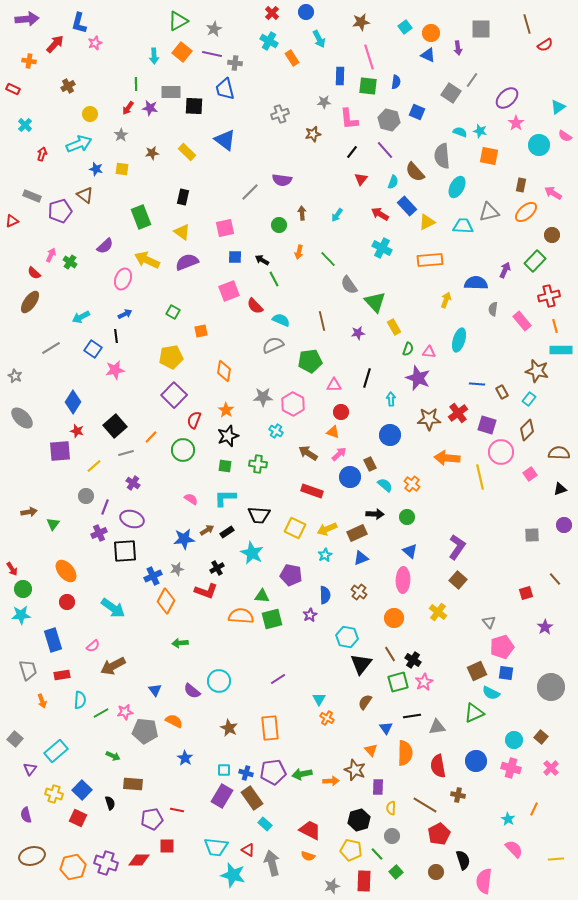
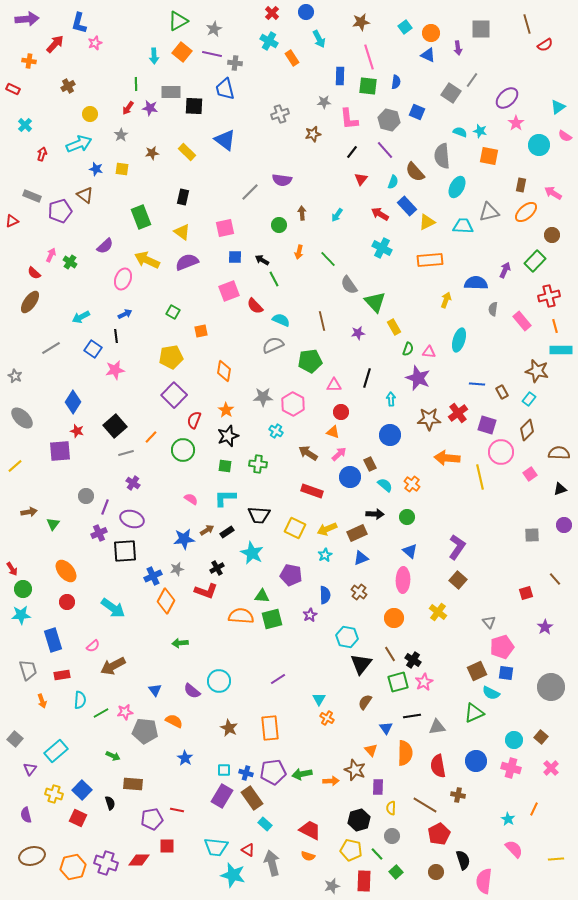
yellow line at (94, 466): moved 79 px left
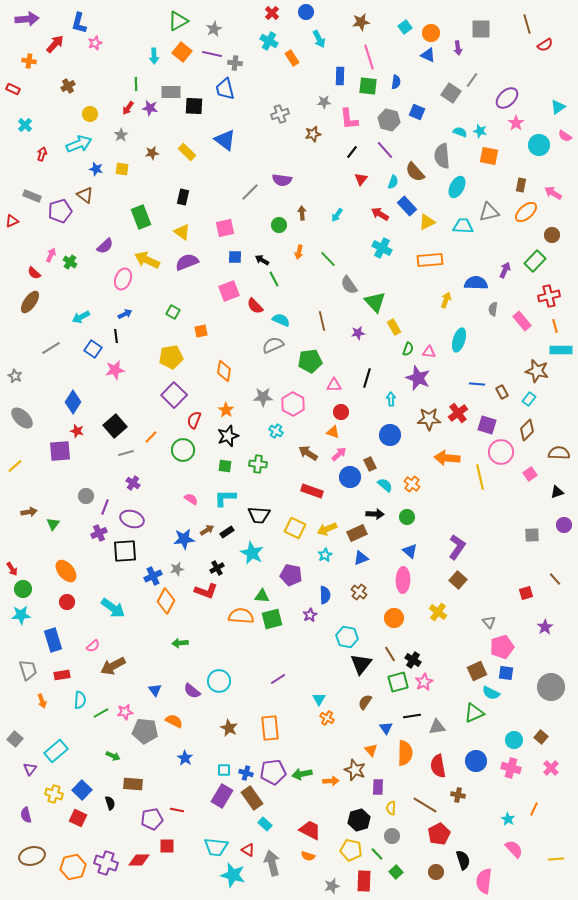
black triangle at (560, 489): moved 3 px left, 3 px down
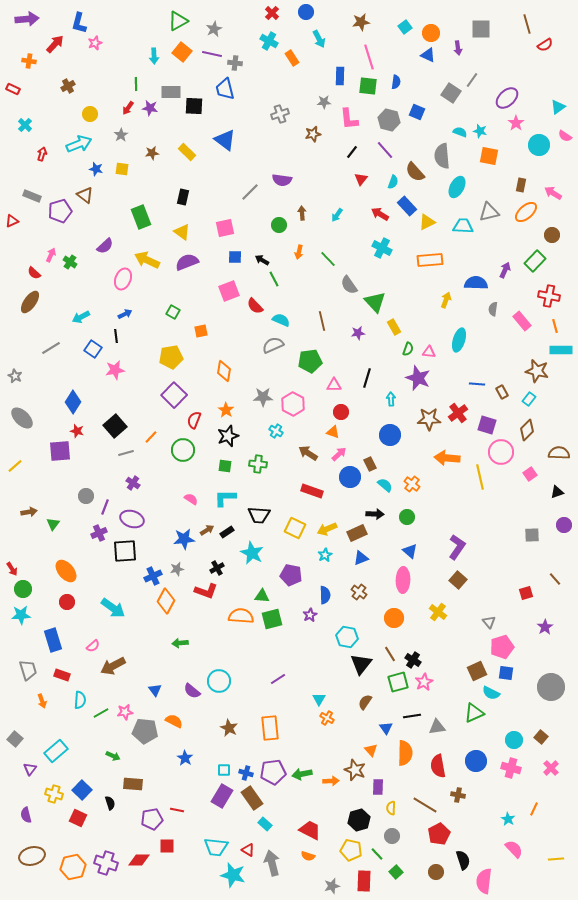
red cross at (549, 296): rotated 25 degrees clockwise
red rectangle at (62, 675): rotated 28 degrees clockwise
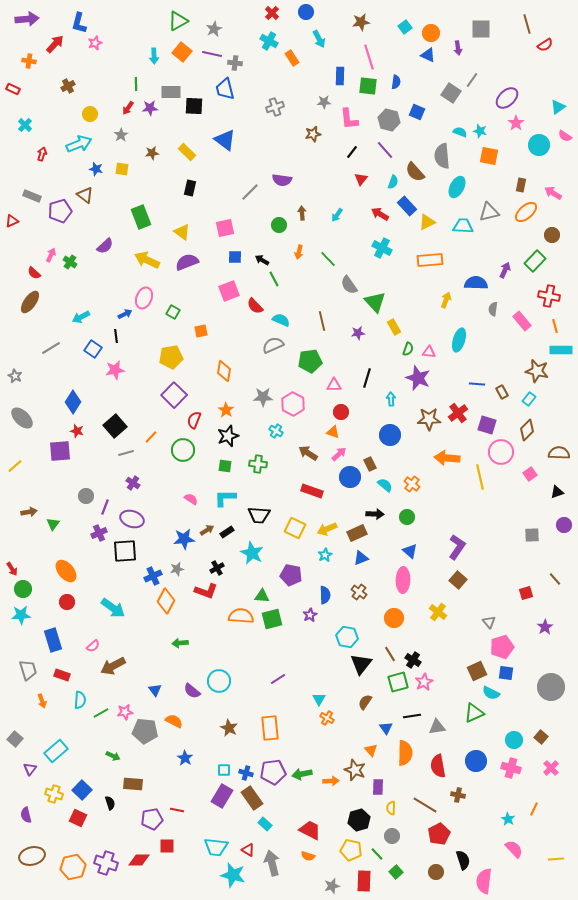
purple star at (150, 108): rotated 14 degrees counterclockwise
gray cross at (280, 114): moved 5 px left, 7 px up
black rectangle at (183, 197): moved 7 px right, 9 px up
pink ellipse at (123, 279): moved 21 px right, 19 px down
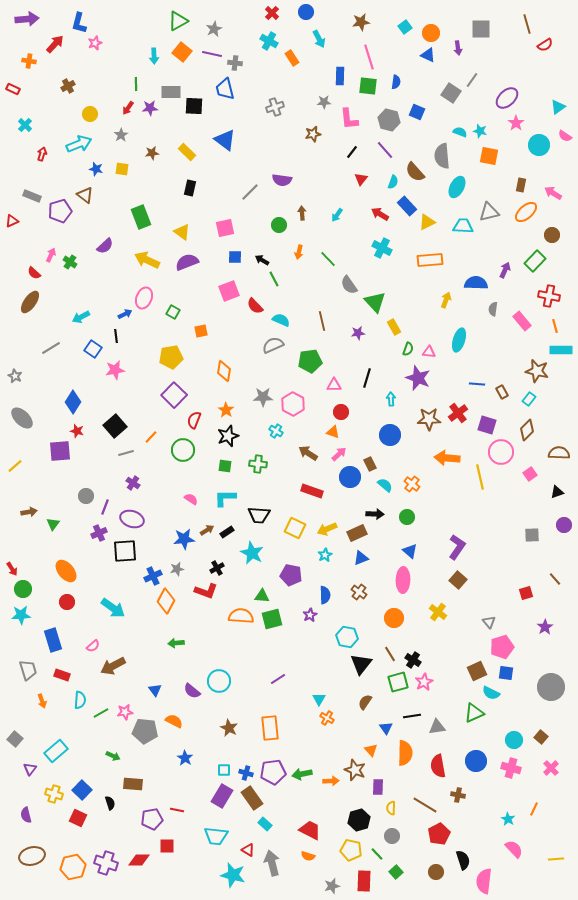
green arrow at (180, 643): moved 4 px left
cyan trapezoid at (216, 847): moved 11 px up
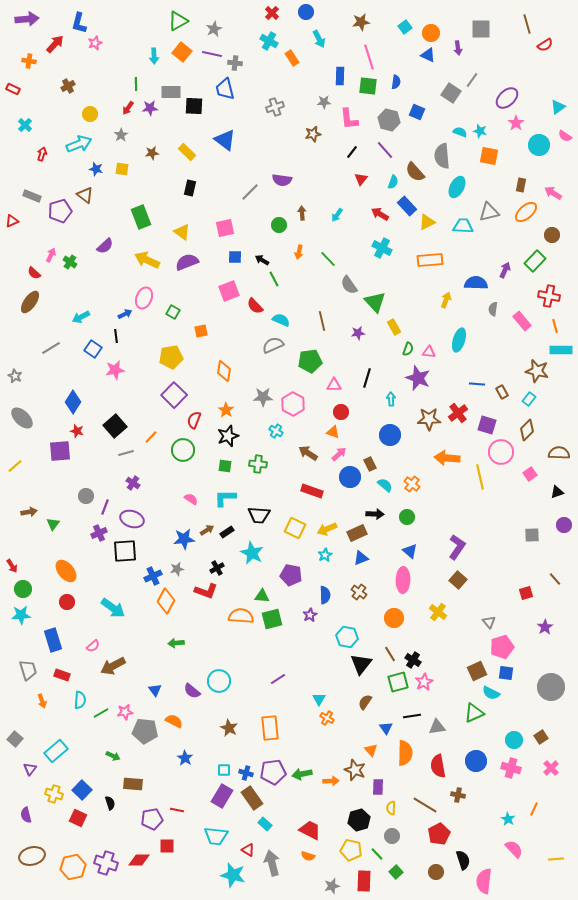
red arrow at (12, 569): moved 3 px up
brown square at (541, 737): rotated 16 degrees clockwise
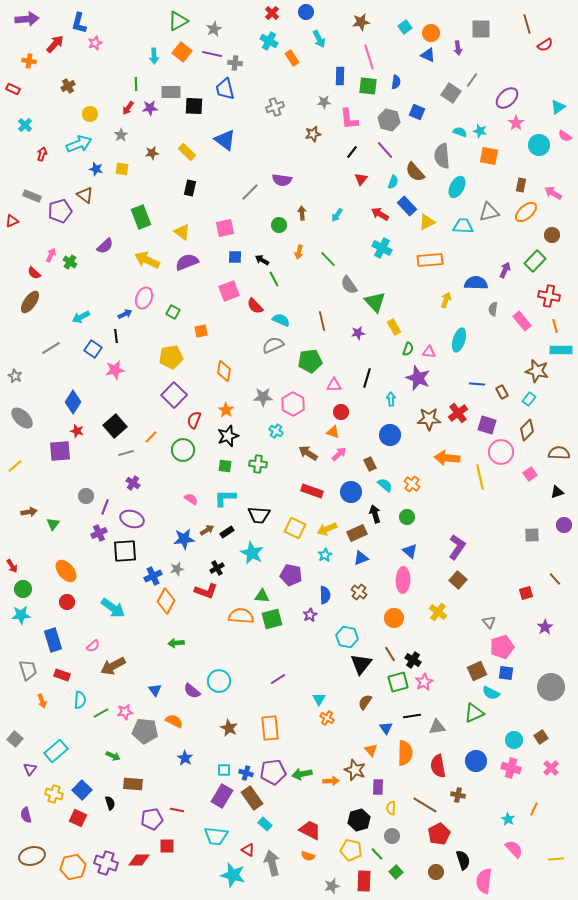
blue circle at (350, 477): moved 1 px right, 15 px down
black arrow at (375, 514): rotated 108 degrees counterclockwise
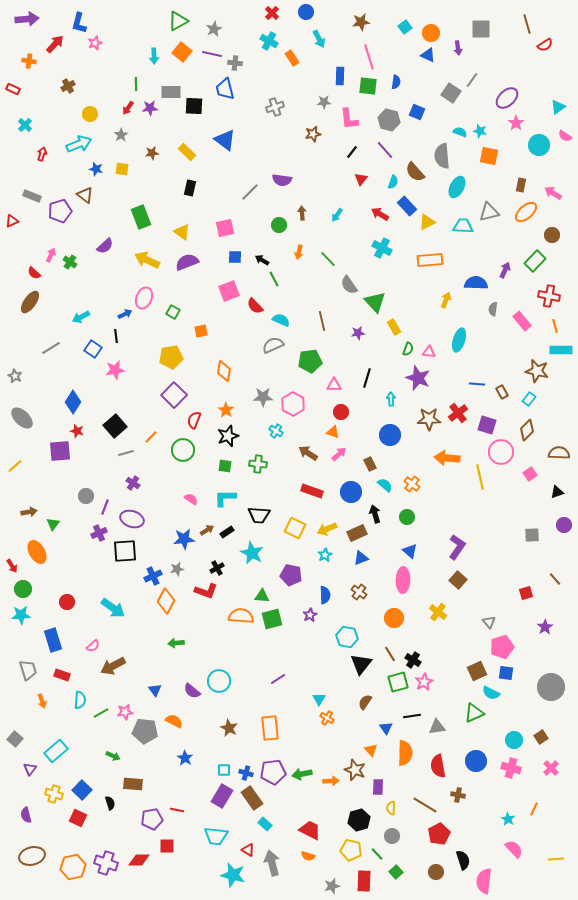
orange ellipse at (66, 571): moved 29 px left, 19 px up; rotated 10 degrees clockwise
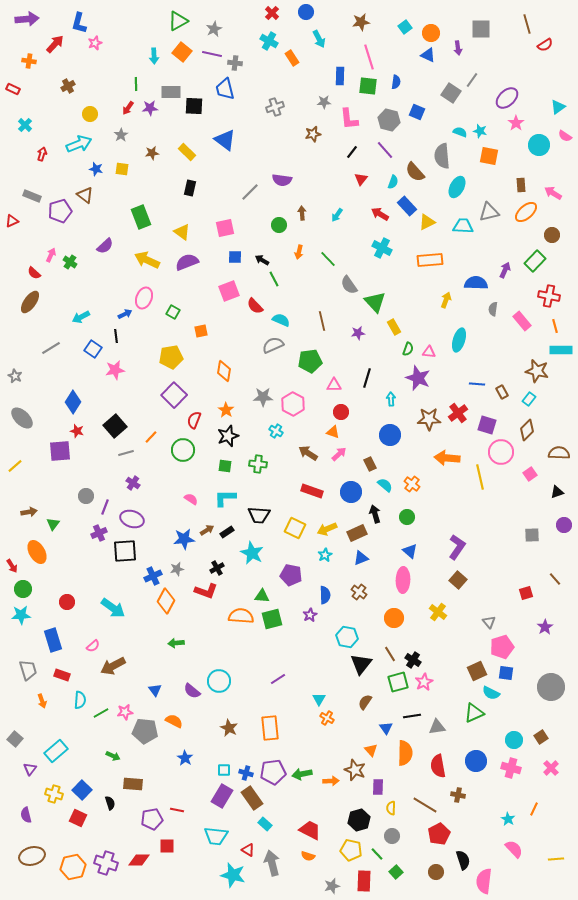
brown rectangle at (521, 185): rotated 16 degrees counterclockwise
